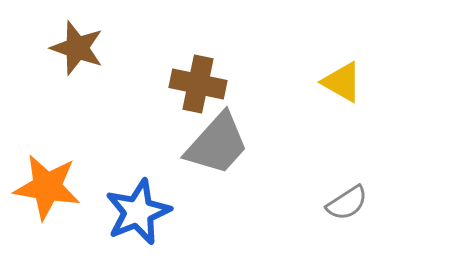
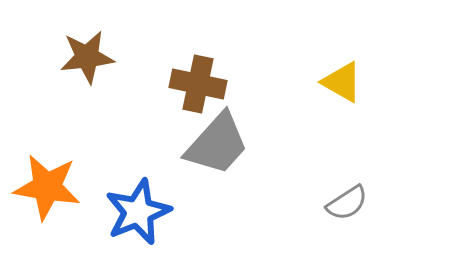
brown star: moved 10 px right, 9 px down; rotated 26 degrees counterclockwise
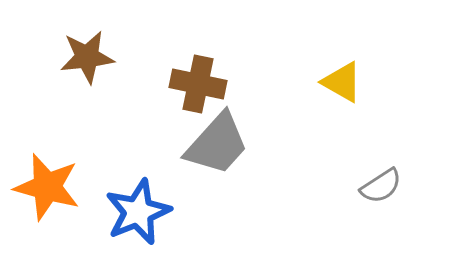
orange star: rotated 6 degrees clockwise
gray semicircle: moved 34 px right, 17 px up
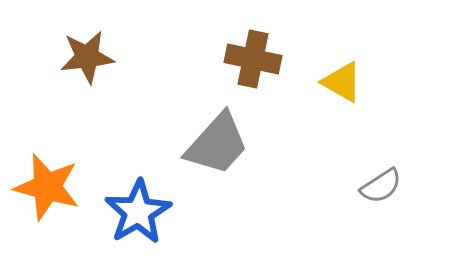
brown cross: moved 55 px right, 25 px up
blue star: rotated 8 degrees counterclockwise
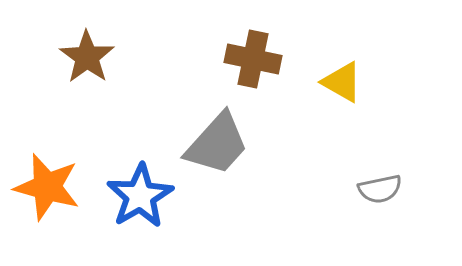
brown star: rotated 30 degrees counterclockwise
gray semicircle: moved 1 px left, 3 px down; rotated 21 degrees clockwise
blue star: moved 2 px right, 16 px up
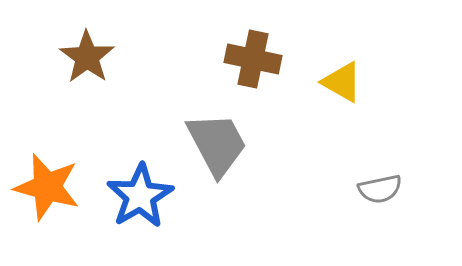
gray trapezoid: rotated 70 degrees counterclockwise
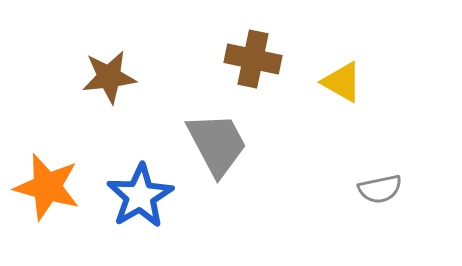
brown star: moved 22 px right, 20 px down; rotated 30 degrees clockwise
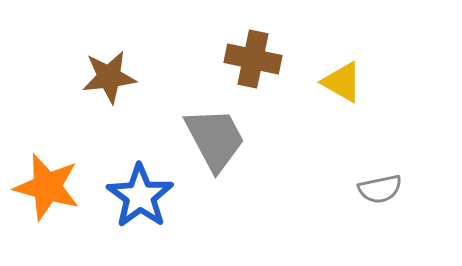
gray trapezoid: moved 2 px left, 5 px up
blue star: rotated 6 degrees counterclockwise
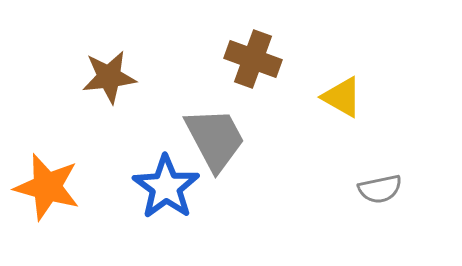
brown cross: rotated 8 degrees clockwise
yellow triangle: moved 15 px down
blue star: moved 26 px right, 9 px up
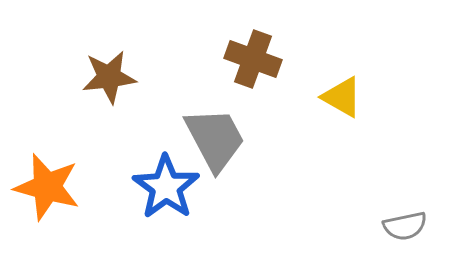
gray semicircle: moved 25 px right, 37 px down
